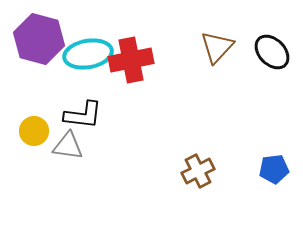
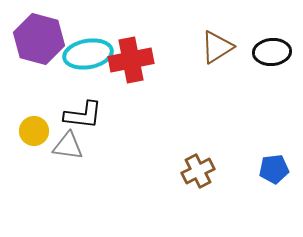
brown triangle: rotated 15 degrees clockwise
black ellipse: rotated 51 degrees counterclockwise
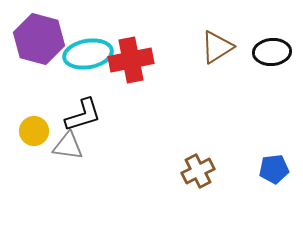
black L-shape: rotated 24 degrees counterclockwise
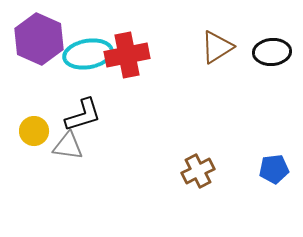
purple hexagon: rotated 9 degrees clockwise
red cross: moved 4 px left, 5 px up
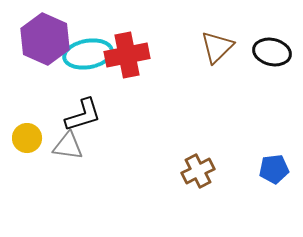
purple hexagon: moved 6 px right
brown triangle: rotated 12 degrees counterclockwise
black ellipse: rotated 18 degrees clockwise
yellow circle: moved 7 px left, 7 px down
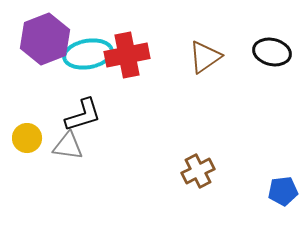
purple hexagon: rotated 15 degrees clockwise
brown triangle: moved 12 px left, 10 px down; rotated 9 degrees clockwise
blue pentagon: moved 9 px right, 22 px down
